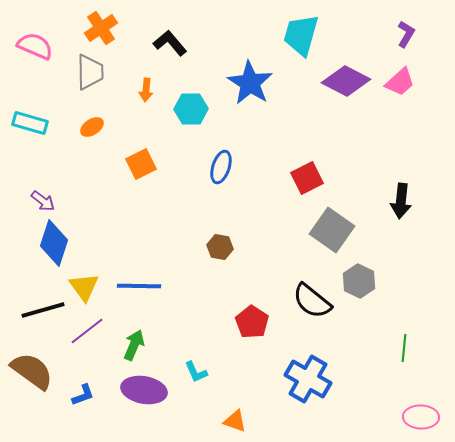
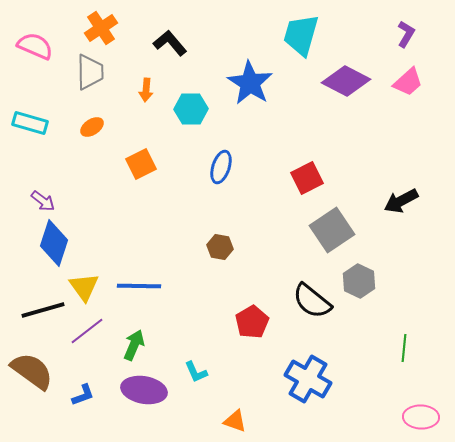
pink trapezoid: moved 8 px right
black arrow: rotated 56 degrees clockwise
gray square: rotated 21 degrees clockwise
red pentagon: rotated 8 degrees clockwise
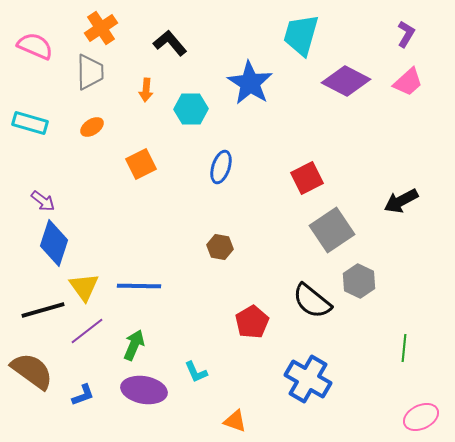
pink ellipse: rotated 28 degrees counterclockwise
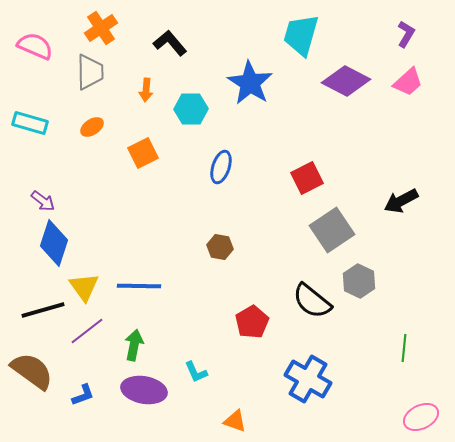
orange square: moved 2 px right, 11 px up
green arrow: rotated 12 degrees counterclockwise
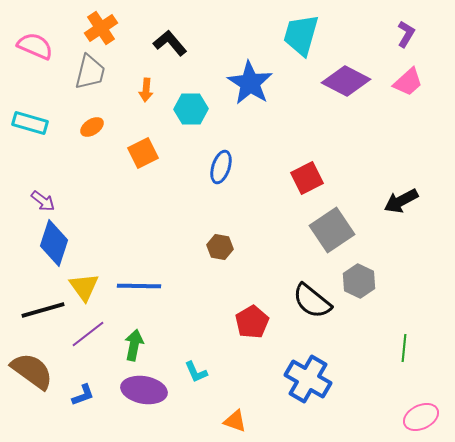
gray trapezoid: rotated 15 degrees clockwise
purple line: moved 1 px right, 3 px down
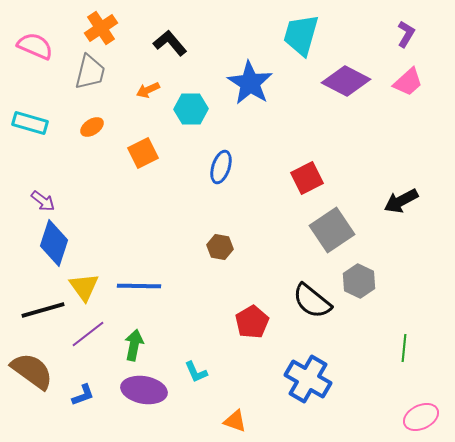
orange arrow: moved 2 px right; rotated 60 degrees clockwise
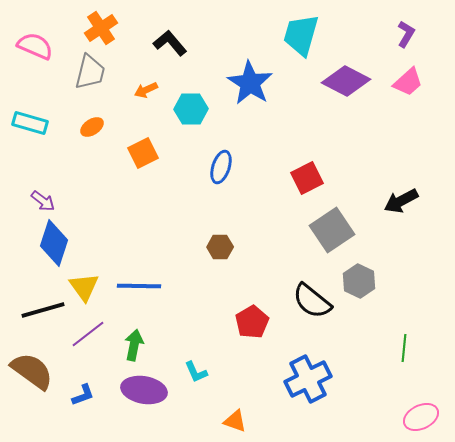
orange arrow: moved 2 px left
brown hexagon: rotated 10 degrees counterclockwise
blue cross: rotated 33 degrees clockwise
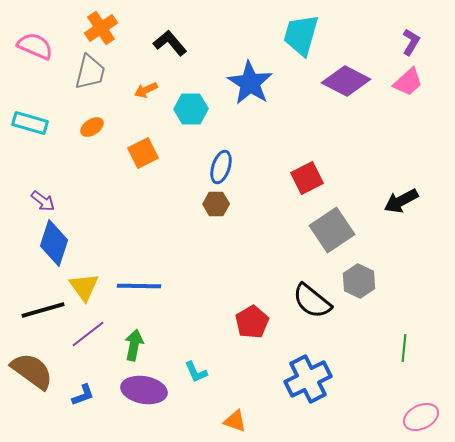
purple L-shape: moved 5 px right, 8 px down
brown hexagon: moved 4 px left, 43 px up
